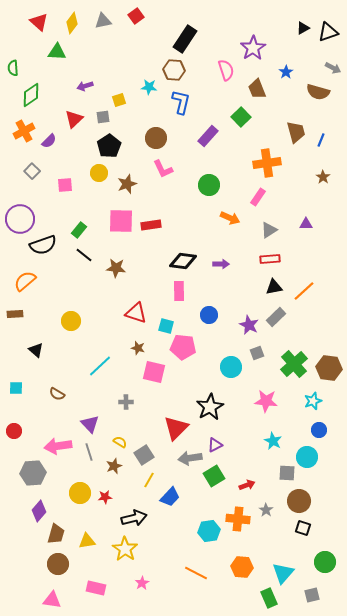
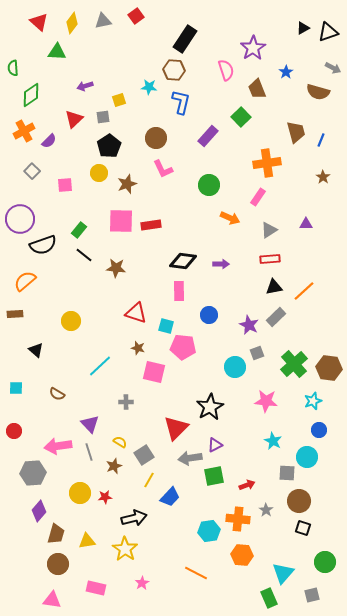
cyan circle at (231, 367): moved 4 px right
green square at (214, 476): rotated 20 degrees clockwise
orange hexagon at (242, 567): moved 12 px up
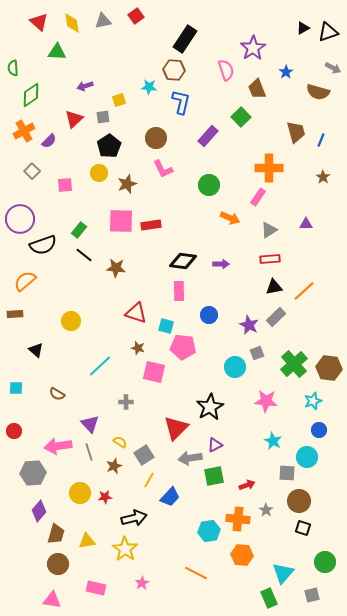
yellow diamond at (72, 23): rotated 45 degrees counterclockwise
orange cross at (267, 163): moved 2 px right, 5 px down; rotated 8 degrees clockwise
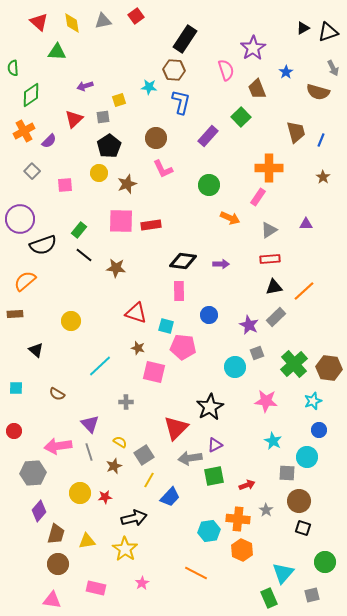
gray arrow at (333, 68): rotated 35 degrees clockwise
orange hexagon at (242, 555): moved 5 px up; rotated 20 degrees clockwise
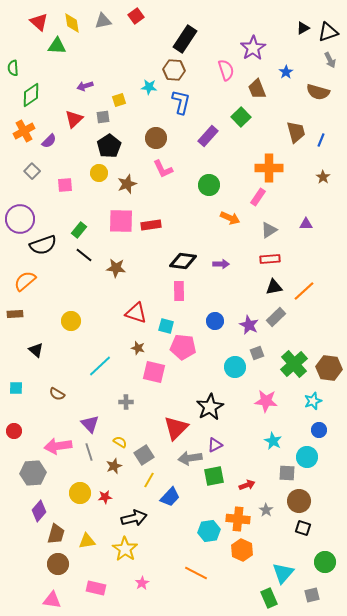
green triangle at (57, 52): moved 6 px up
gray arrow at (333, 68): moved 3 px left, 8 px up
blue circle at (209, 315): moved 6 px right, 6 px down
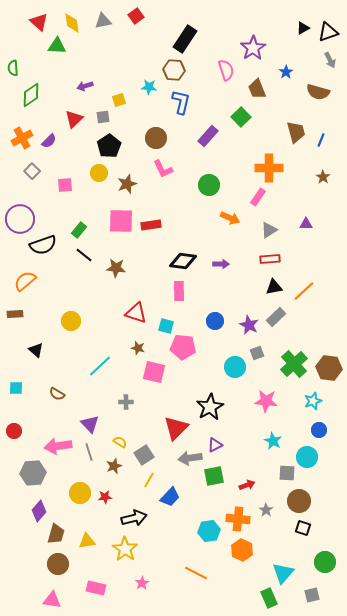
orange cross at (24, 131): moved 2 px left, 7 px down
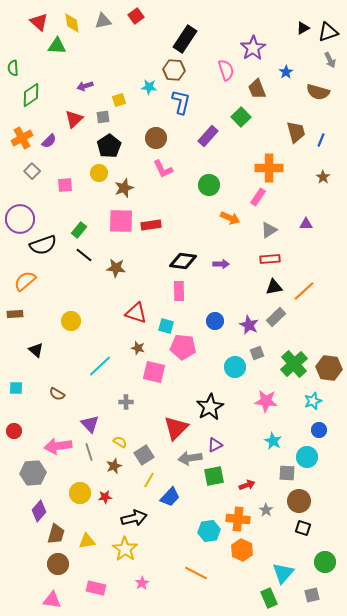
brown star at (127, 184): moved 3 px left, 4 px down
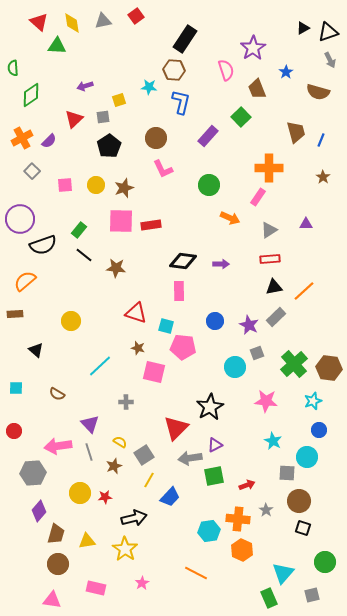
yellow circle at (99, 173): moved 3 px left, 12 px down
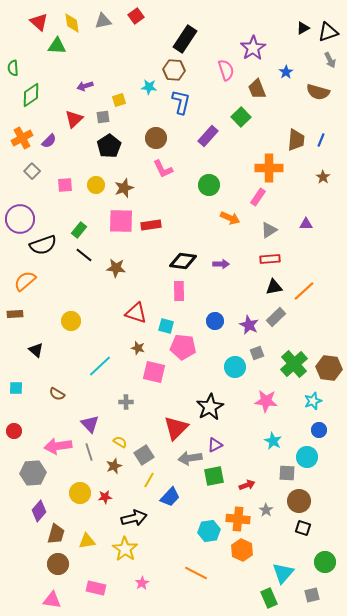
brown trapezoid at (296, 132): moved 8 px down; rotated 20 degrees clockwise
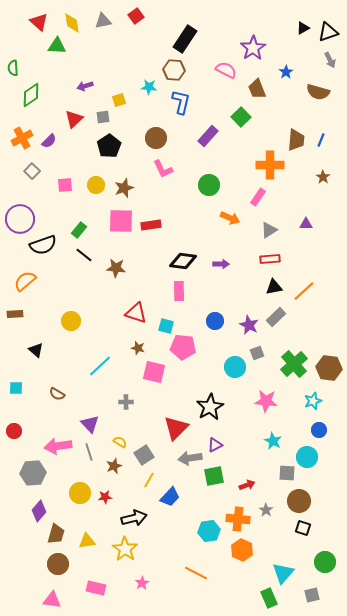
pink semicircle at (226, 70): rotated 45 degrees counterclockwise
orange cross at (269, 168): moved 1 px right, 3 px up
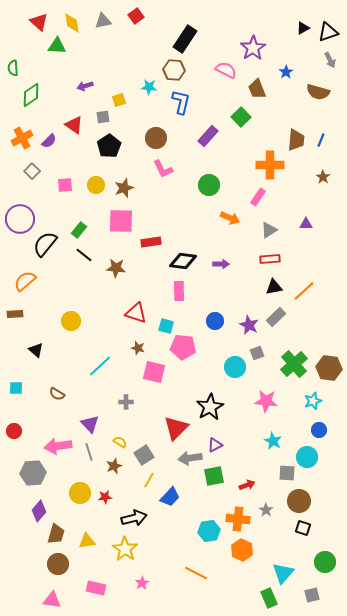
red triangle at (74, 119): moved 6 px down; rotated 42 degrees counterclockwise
red rectangle at (151, 225): moved 17 px down
black semicircle at (43, 245): moved 2 px right, 1 px up; rotated 148 degrees clockwise
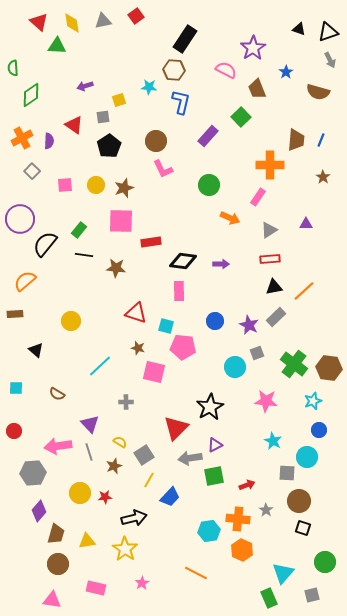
black triangle at (303, 28): moved 4 px left, 1 px down; rotated 48 degrees clockwise
brown circle at (156, 138): moved 3 px down
purple semicircle at (49, 141): rotated 42 degrees counterclockwise
black line at (84, 255): rotated 30 degrees counterclockwise
green cross at (294, 364): rotated 12 degrees counterclockwise
